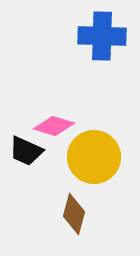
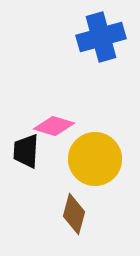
blue cross: moved 1 px left, 1 px down; rotated 18 degrees counterclockwise
black trapezoid: rotated 69 degrees clockwise
yellow circle: moved 1 px right, 2 px down
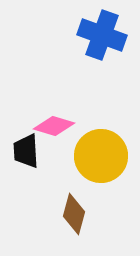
blue cross: moved 1 px right, 2 px up; rotated 36 degrees clockwise
black trapezoid: rotated 6 degrees counterclockwise
yellow circle: moved 6 px right, 3 px up
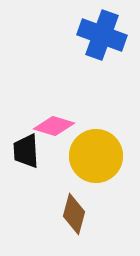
yellow circle: moved 5 px left
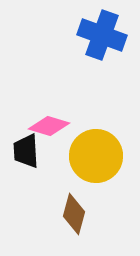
pink diamond: moved 5 px left
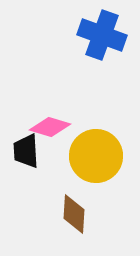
pink diamond: moved 1 px right, 1 px down
brown diamond: rotated 12 degrees counterclockwise
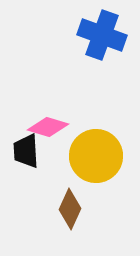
pink diamond: moved 2 px left
brown diamond: moved 4 px left, 5 px up; rotated 21 degrees clockwise
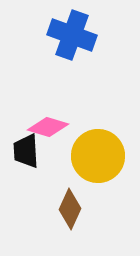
blue cross: moved 30 px left
yellow circle: moved 2 px right
